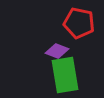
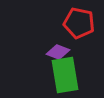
purple diamond: moved 1 px right, 1 px down
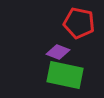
green rectangle: rotated 69 degrees counterclockwise
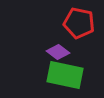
purple diamond: rotated 15 degrees clockwise
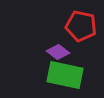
red pentagon: moved 2 px right, 3 px down
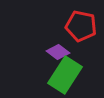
green rectangle: rotated 69 degrees counterclockwise
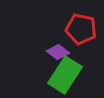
red pentagon: moved 3 px down
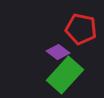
green rectangle: rotated 9 degrees clockwise
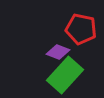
purple diamond: rotated 15 degrees counterclockwise
